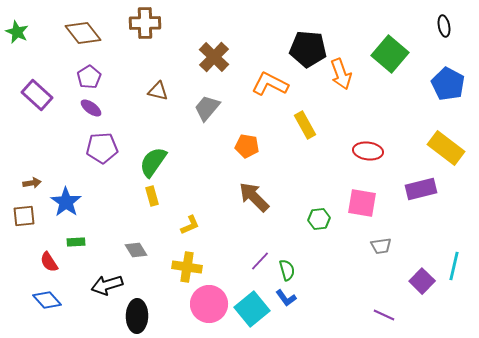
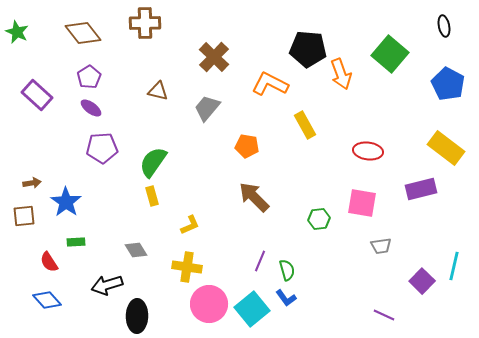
purple line at (260, 261): rotated 20 degrees counterclockwise
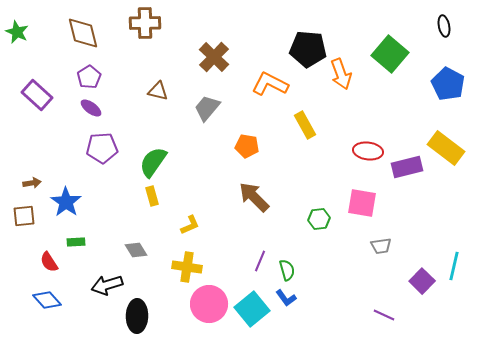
brown diamond at (83, 33): rotated 24 degrees clockwise
purple rectangle at (421, 189): moved 14 px left, 22 px up
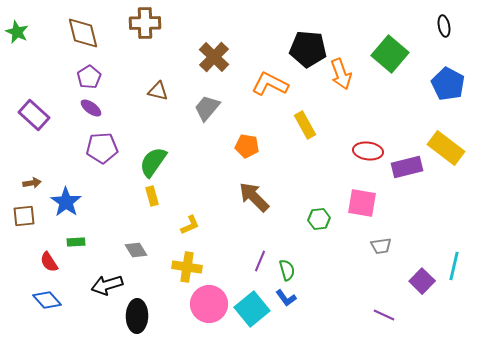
purple rectangle at (37, 95): moved 3 px left, 20 px down
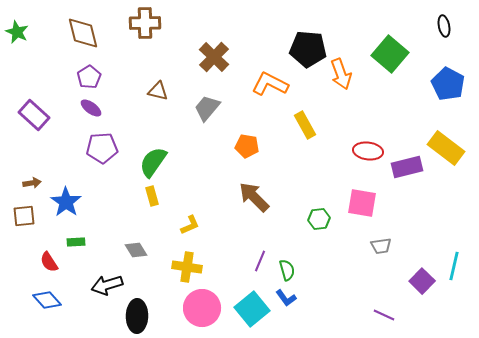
pink circle at (209, 304): moved 7 px left, 4 px down
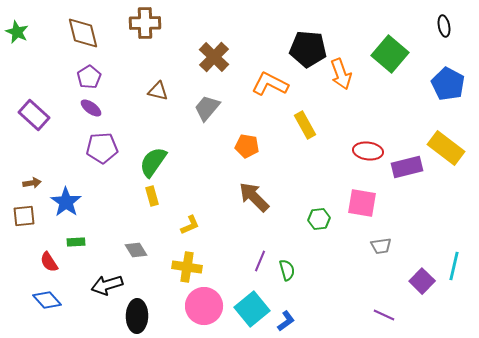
blue L-shape at (286, 298): moved 23 px down; rotated 90 degrees counterclockwise
pink circle at (202, 308): moved 2 px right, 2 px up
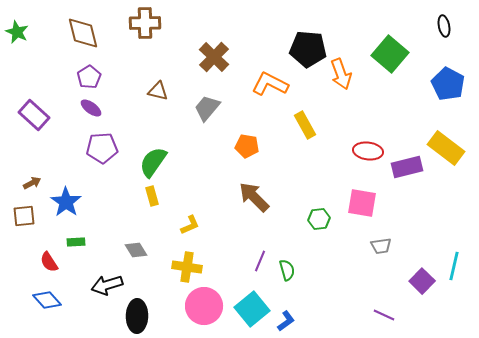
brown arrow at (32, 183): rotated 18 degrees counterclockwise
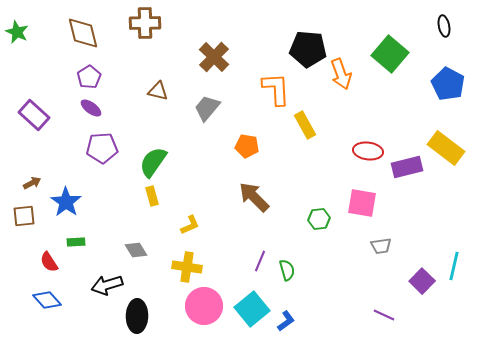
orange L-shape at (270, 84): moved 6 px right, 5 px down; rotated 60 degrees clockwise
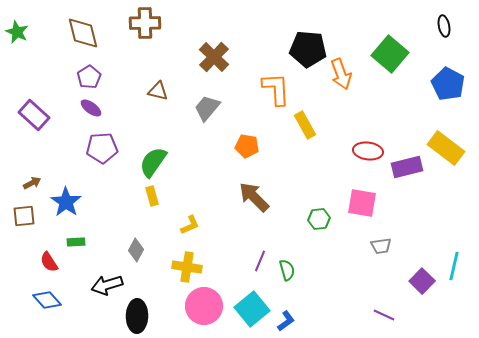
gray diamond at (136, 250): rotated 60 degrees clockwise
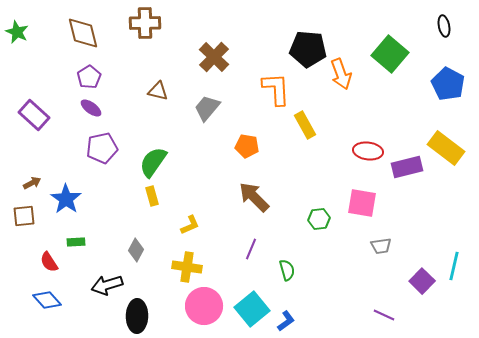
purple pentagon at (102, 148): rotated 8 degrees counterclockwise
blue star at (66, 202): moved 3 px up
purple line at (260, 261): moved 9 px left, 12 px up
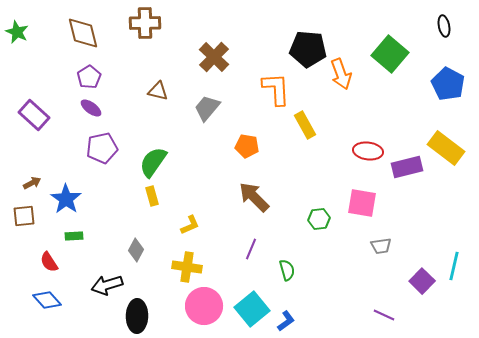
green rectangle at (76, 242): moved 2 px left, 6 px up
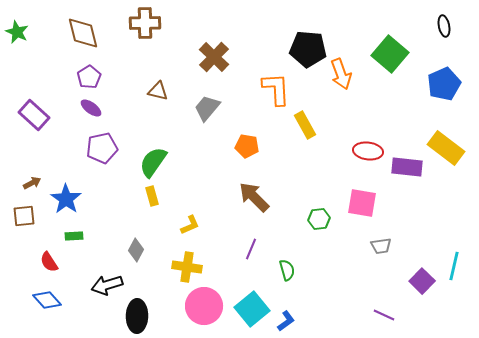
blue pentagon at (448, 84): moved 4 px left; rotated 20 degrees clockwise
purple rectangle at (407, 167): rotated 20 degrees clockwise
